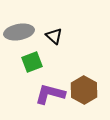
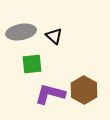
gray ellipse: moved 2 px right
green square: moved 2 px down; rotated 15 degrees clockwise
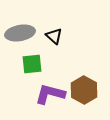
gray ellipse: moved 1 px left, 1 px down
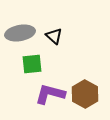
brown hexagon: moved 1 px right, 4 px down
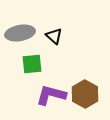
purple L-shape: moved 1 px right, 1 px down
